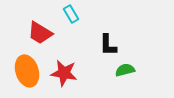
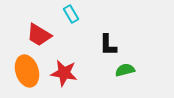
red trapezoid: moved 1 px left, 2 px down
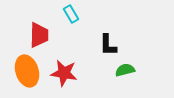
red trapezoid: rotated 120 degrees counterclockwise
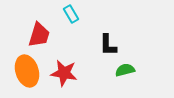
red trapezoid: rotated 16 degrees clockwise
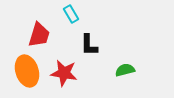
black L-shape: moved 19 px left
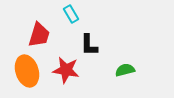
red star: moved 2 px right, 3 px up
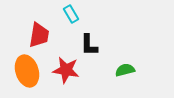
red trapezoid: rotated 8 degrees counterclockwise
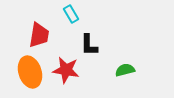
orange ellipse: moved 3 px right, 1 px down
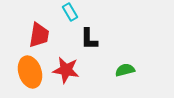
cyan rectangle: moved 1 px left, 2 px up
black L-shape: moved 6 px up
